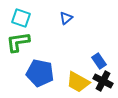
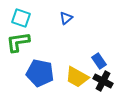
yellow trapezoid: moved 1 px left, 5 px up
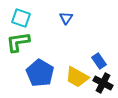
blue triangle: rotated 16 degrees counterclockwise
blue pentagon: rotated 20 degrees clockwise
black cross: moved 2 px down
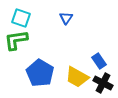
green L-shape: moved 2 px left, 2 px up
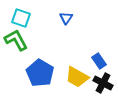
green L-shape: rotated 70 degrees clockwise
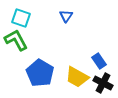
blue triangle: moved 2 px up
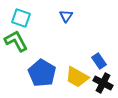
green L-shape: moved 1 px down
blue pentagon: moved 2 px right
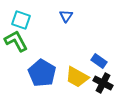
cyan square: moved 2 px down
blue rectangle: rotated 21 degrees counterclockwise
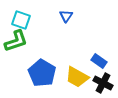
green L-shape: rotated 100 degrees clockwise
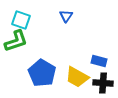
blue rectangle: rotated 21 degrees counterclockwise
black cross: rotated 24 degrees counterclockwise
